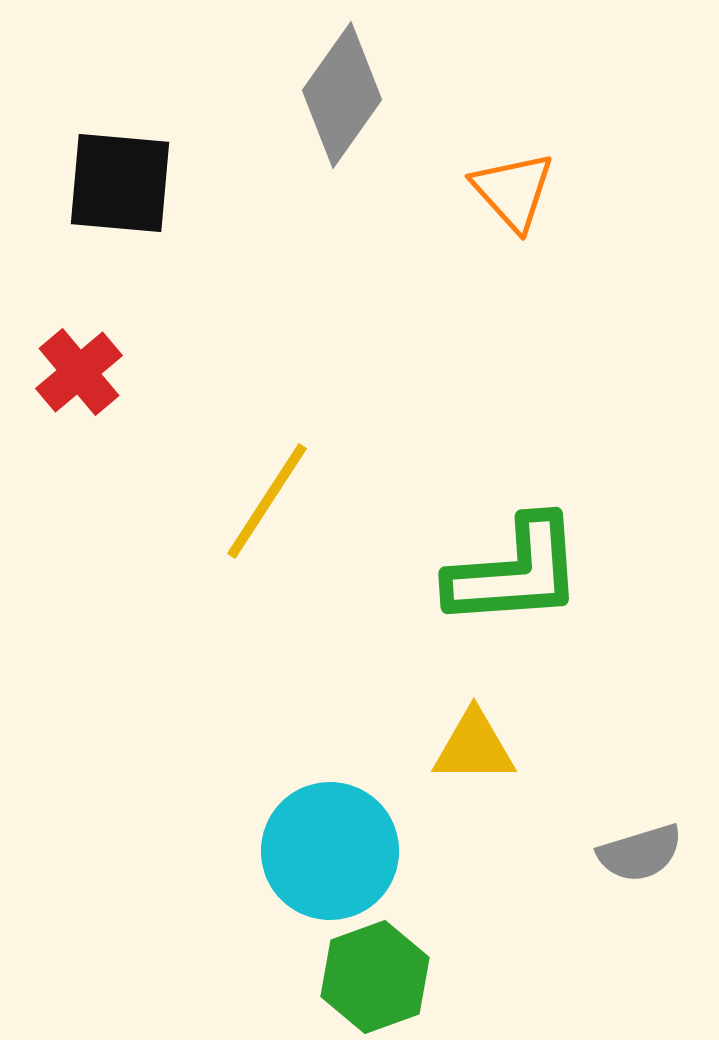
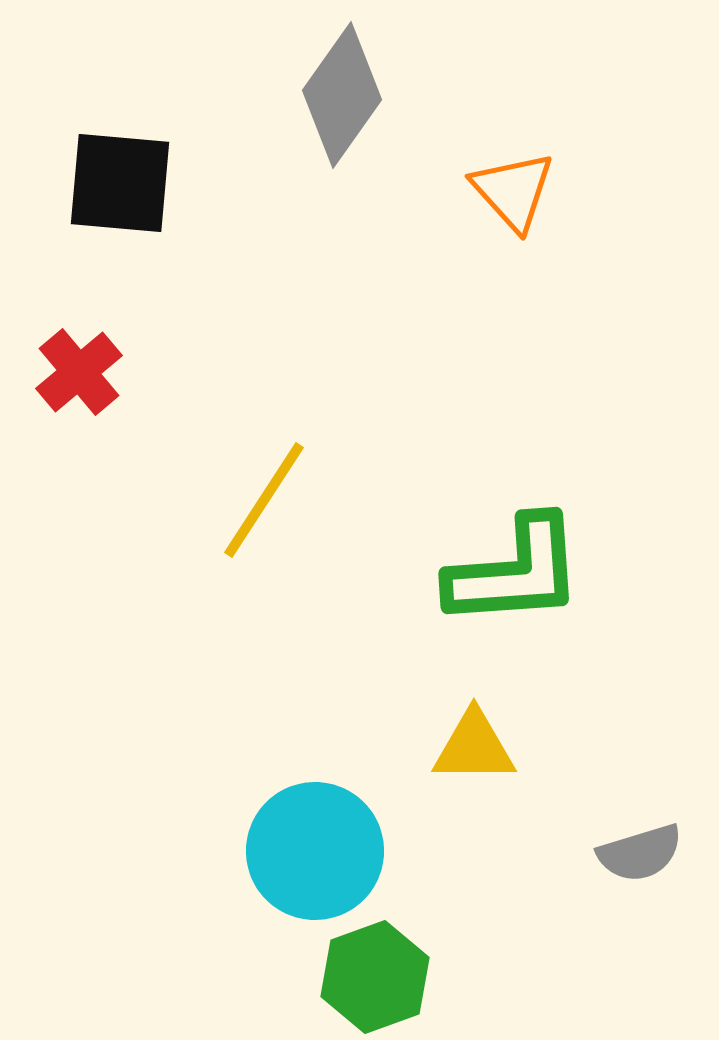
yellow line: moved 3 px left, 1 px up
cyan circle: moved 15 px left
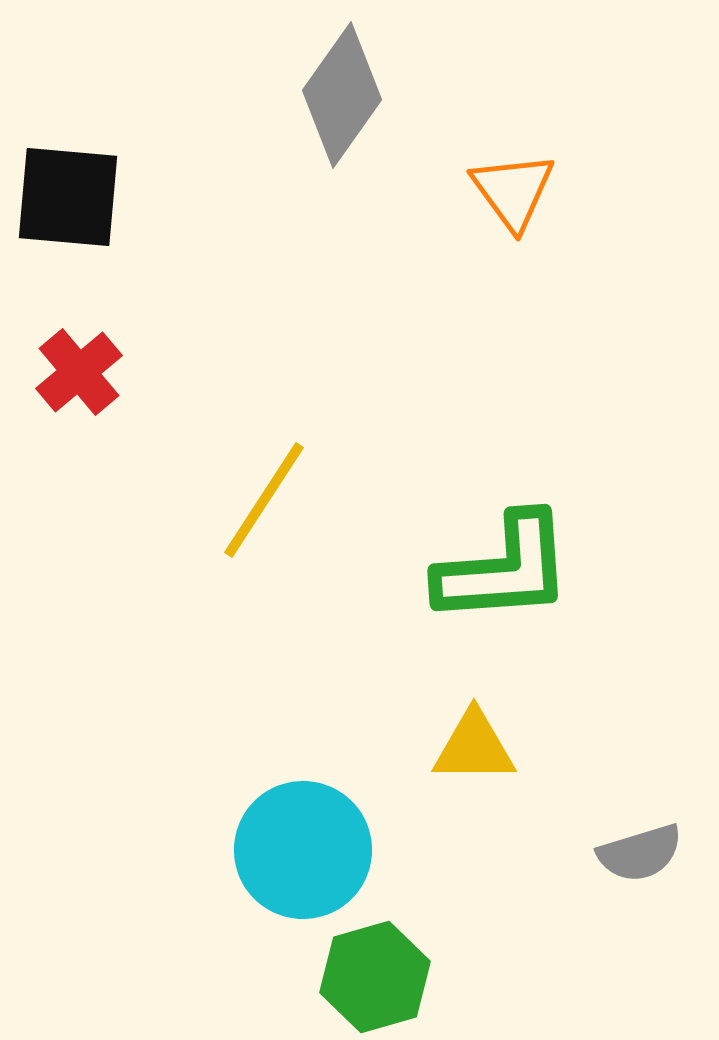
black square: moved 52 px left, 14 px down
orange triangle: rotated 6 degrees clockwise
green L-shape: moved 11 px left, 3 px up
cyan circle: moved 12 px left, 1 px up
green hexagon: rotated 4 degrees clockwise
